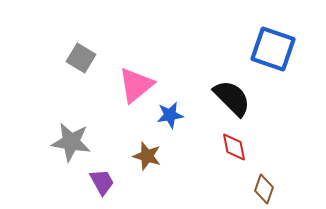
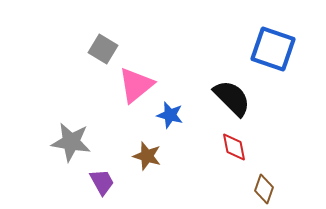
gray square: moved 22 px right, 9 px up
blue star: rotated 24 degrees clockwise
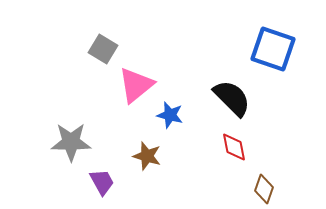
gray star: rotated 9 degrees counterclockwise
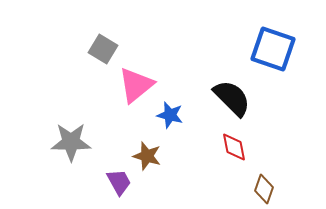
purple trapezoid: moved 17 px right
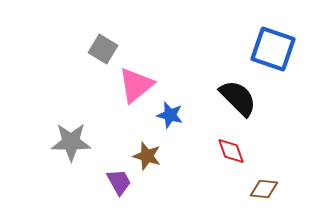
black semicircle: moved 6 px right
red diamond: moved 3 px left, 4 px down; rotated 8 degrees counterclockwise
brown diamond: rotated 76 degrees clockwise
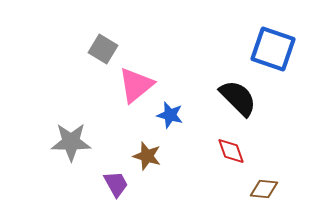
purple trapezoid: moved 3 px left, 2 px down
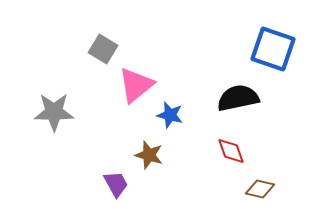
black semicircle: rotated 57 degrees counterclockwise
gray star: moved 17 px left, 30 px up
brown star: moved 2 px right, 1 px up
brown diamond: moved 4 px left; rotated 8 degrees clockwise
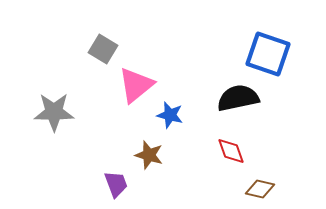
blue square: moved 5 px left, 5 px down
purple trapezoid: rotated 8 degrees clockwise
